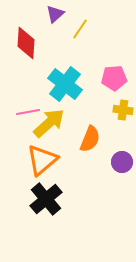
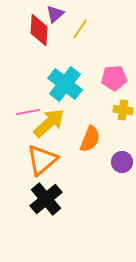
red diamond: moved 13 px right, 13 px up
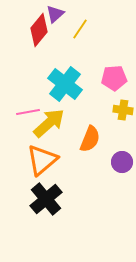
red diamond: rotated 36 degrees clockwise
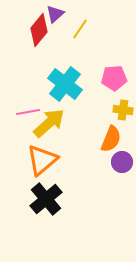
orange semicircle: moved 21 px right
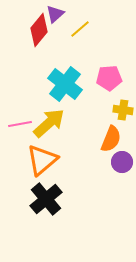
yellow line: rotated 15 degrees clockwise
pink pentagon: moved 5 px left
pink line: moved 8 px left, 12 px down
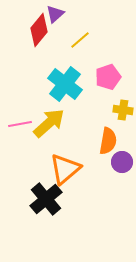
yellow line: moved 11 px down
pink pentagon: moved 1 px left, 1 px up; rotated 15 degrees counterclockwise
orange semicircle: moved 3 px left, 2 px down; rotated 12 degrees counterclockwise
orange triangle: moved 23 px right, 9 px down
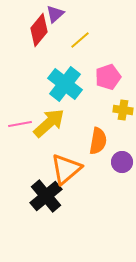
orange semicircle: moved 10 px left
orange triangle: moved 1 px right
black cross: moved 3 px up
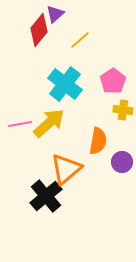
pink pentagon: moved 5 px right, 4 px down; rotated 15 degrees counterclockwise
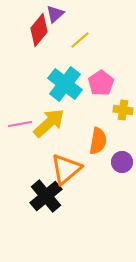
pink pentagon: moved 12 px left, 2 px down
